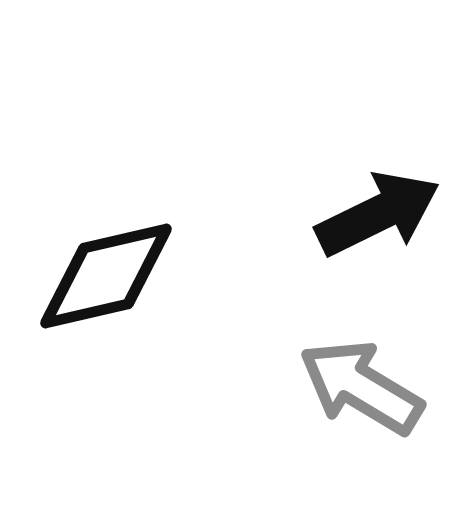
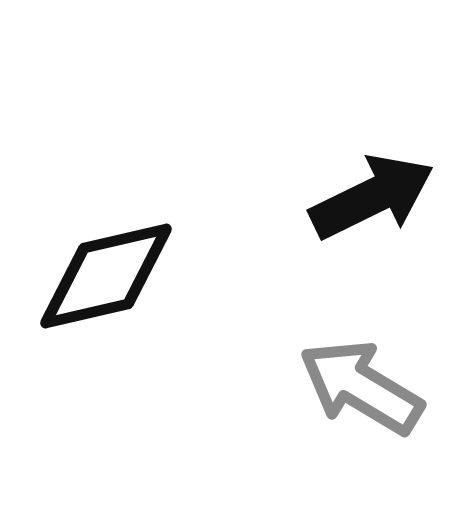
black arrow: moved 6 px left, 17 px up
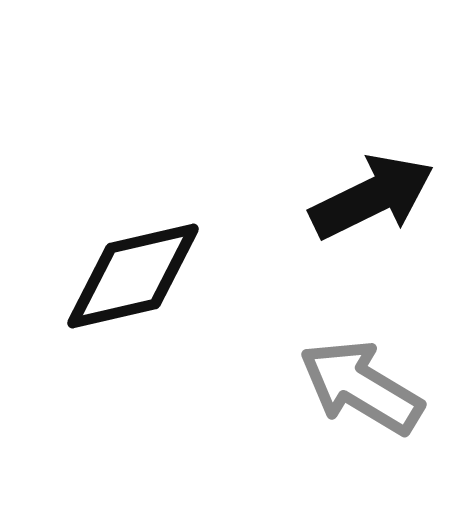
black diamond: moved 27 px right
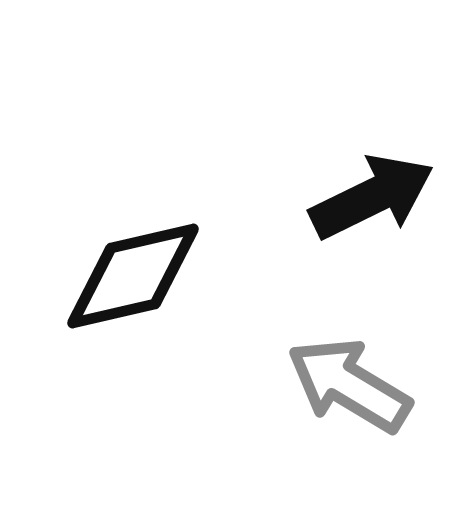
gray arrow: moved 12 px left, 2 px up
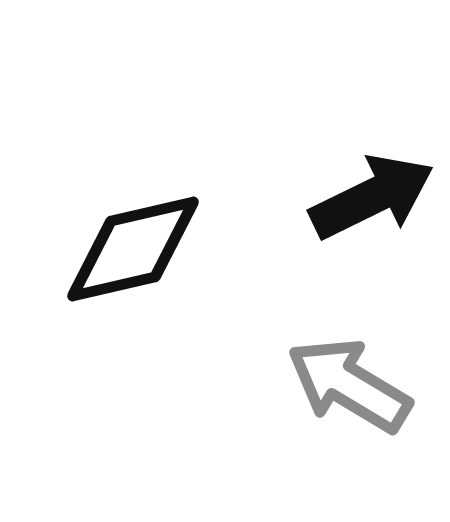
black diamond: moved 27 px up
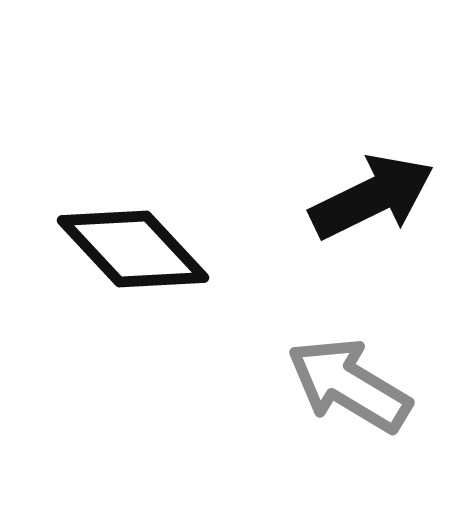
black diamond: rotated 60 degrees clockwise
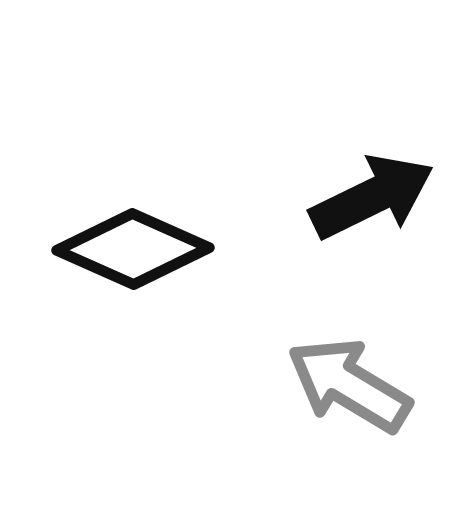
black diamond: rotated 23 degrees counterclockwise
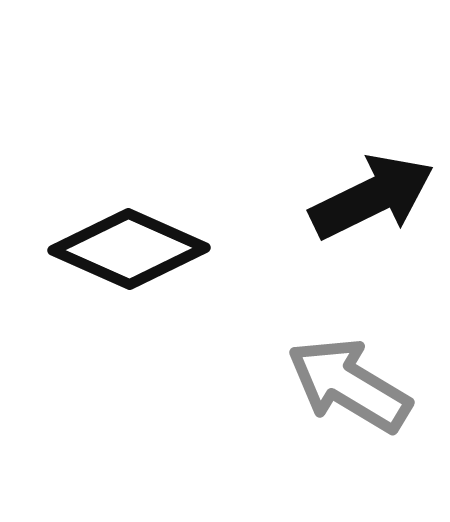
black diamond: moved 4 px left
